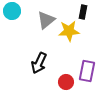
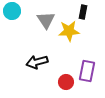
gray triangle: rotated 24 degrees counterclockwise
black arrow: moved 2 px left, 1 px up; rotated 50 degrees clockwise
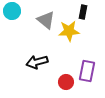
gray triangle: rotated 18 degrees counterclockwise
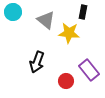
cyan circle: moved 1 px right, 1 px down
yellow star: moved 2 px down; rotated 10 degrees clockwise
black arrow: rotated 55 degrees counterclockwise
purple rectangle: moved 2 px right, 1 px up; rotated 50 degrees counterclockwise
red circle: moved 1 px up
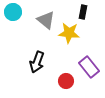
purple rectangle: moved 3 px up
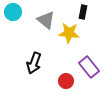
black arrow: moved 3 px left, 1 px down
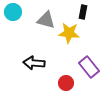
gray triangle: rotated 24 degrees counterclockwise
black arrow: rotated 75 degrees clockwise
red circle: moved 2 px down
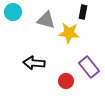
red circle: moved 2 px up
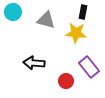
yellow star: moved 7 px right
